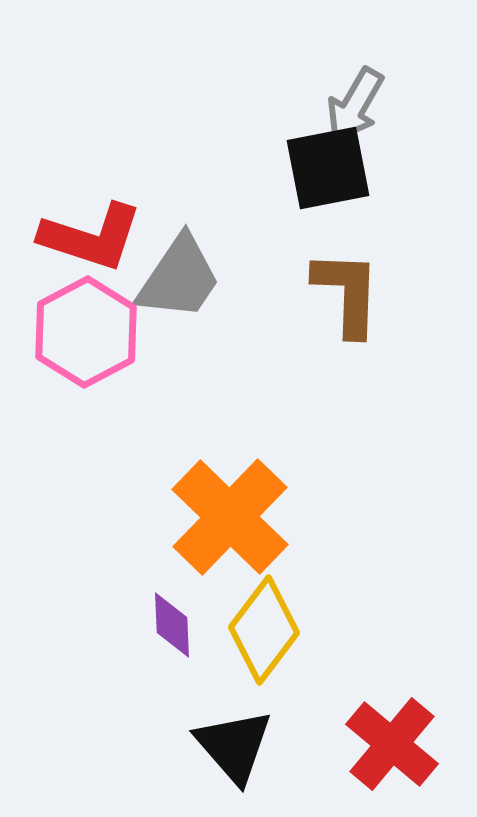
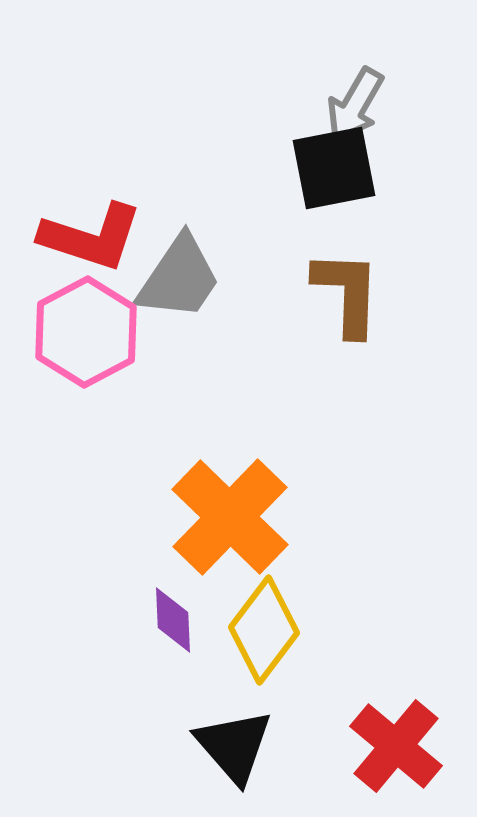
black square: moved 6 px right
purple diamond: moved 1 px right, 5 px up
red cross: moved 4 px right, 2 px down
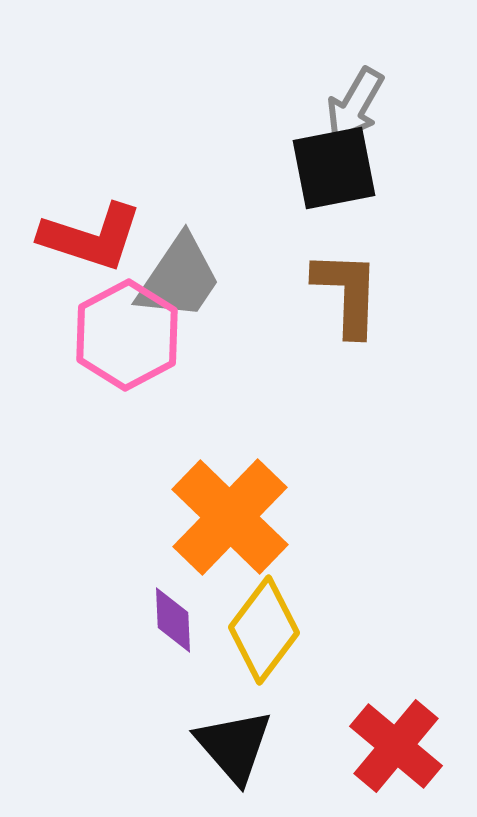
pink hexagon: moved 41 px right, 3 px down
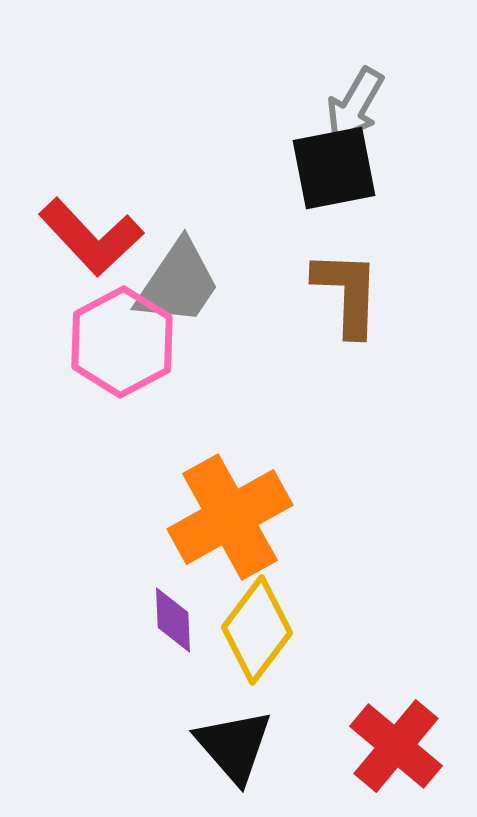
red L-shape: rotated 29 degrees clockwise
gray trapezoid: moved 1 px left, 5 px down
pink hexagon: moved 5 px left, 7 px down
orange cross: rotated 17 degrees clockwise
yellow diamond: moved 7 px left
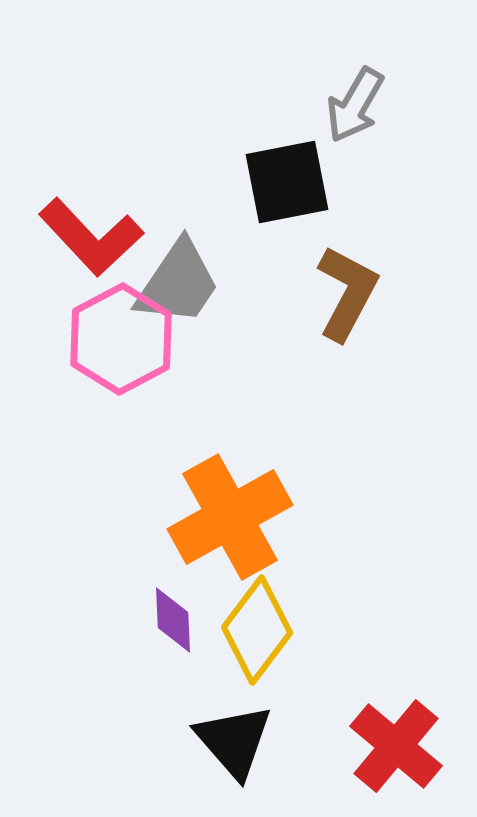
black square: moved 47 px left, 14 px down
brown L-shape: rotated 26 degrees clockwise
pink hexagon: moved 1 px left, 3 px up
black triangle: moved 5 px up
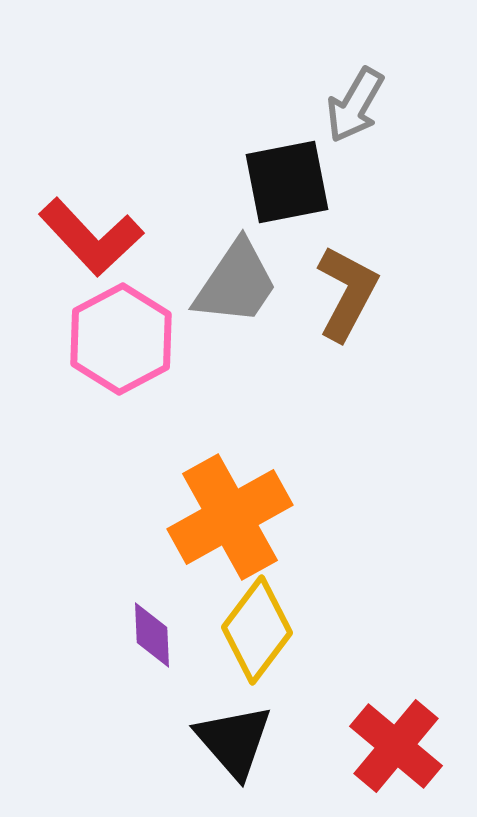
gray trapezoid: moved 58 px right
purple diamond: moved 21 px left, 15 px down
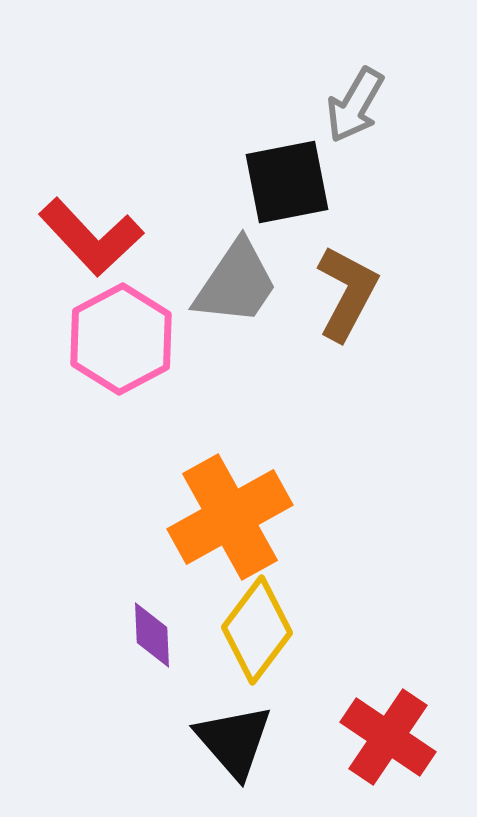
red cross: moved 8 px left, 9 px up; rotated 6 degrees counterclockwise
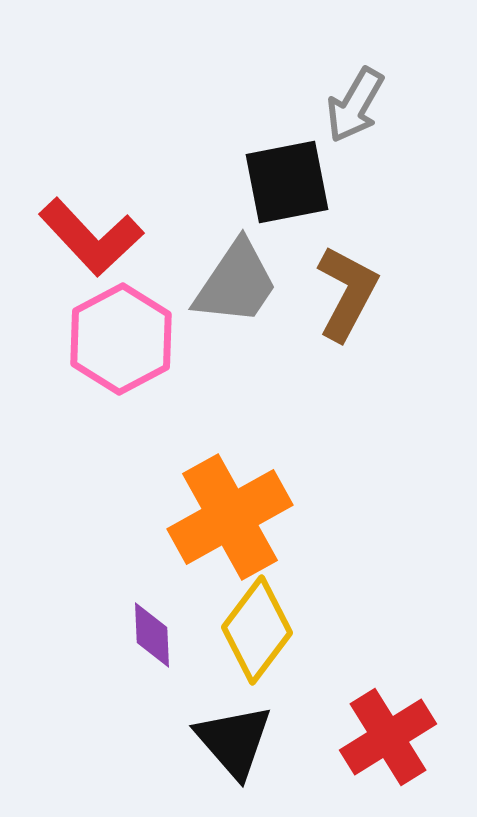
red cross: rotated 24 degrees clockwise
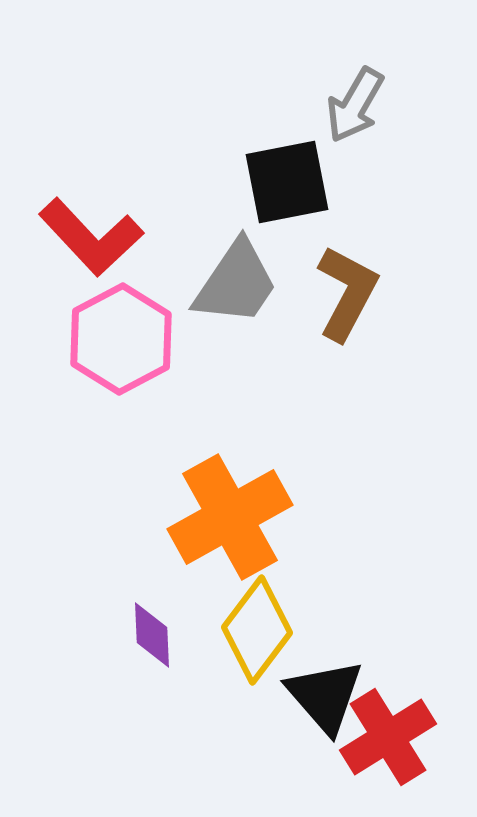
black triangle: moved 91 px right, 45 px up
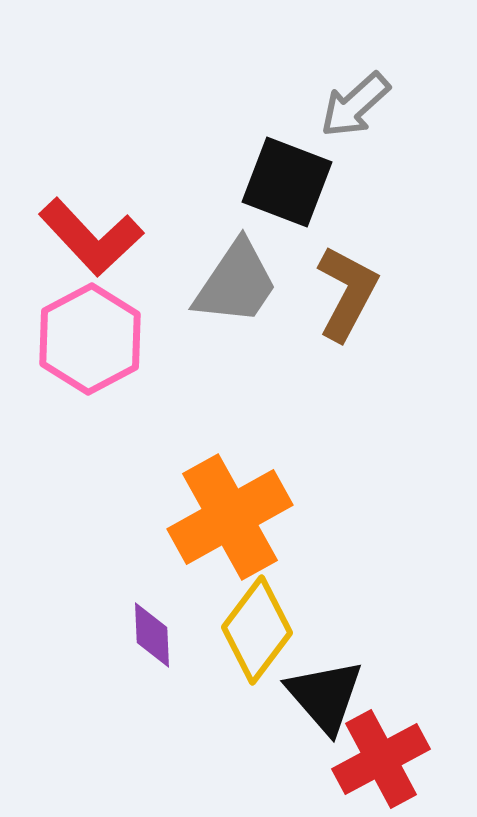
gray arrow: rotated 18 degrees clockwise
black square: rotated 32 degrees clockwise
pink hexagon: moved 31 px left
red cross: moved 7 px left, 22 px down; rotated 4 degrees clockwise
